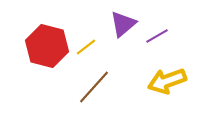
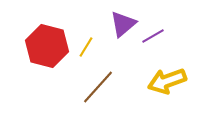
purple line: moved 4 px left
yellow line: rotated 20 degrees counterclockwise
brown line: moved 4 px right
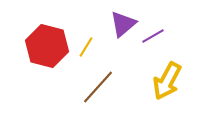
yellow arrow: rotated 42 degrees counterclockwise
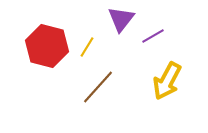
purple triangle: moved 2 px left, 5 px up; rotated 12 degrees counterclockwise
yellow line: moved 1 px right
